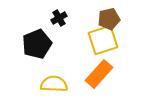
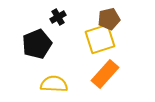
black cross: moved 1 px left, 1 px up
yellow square: moved 3 px left, 1 px up
orange rectangle: moved 6 px right
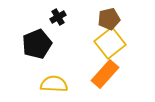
yellow square: moved 10 px right, 4 px down; rotated 20 degrees counterclockwise
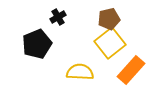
orange rectangle: moved 26 px right, 4 px up
yellow semicircle: moved 26 px right, 12 px up
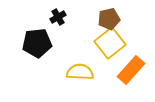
black pentagon: moved 1 px up; rotated 16 degrees clockwise
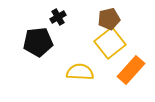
black pentagon: moved 1 px right, 1 px up
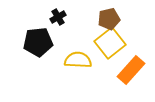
yellow semicircle: moved 2 px left, 12 px up
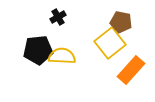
brown pentagon: moved 12 px right, 3 px down; rotated 25 degrees clockwise
black pentagon: moved 8 px down
yellow semicircle: moved 16 px left, 4 px up
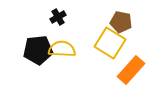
yellow square: rotated 20 degrees counterclockwise
yellow semicircle: moved 7 px up
